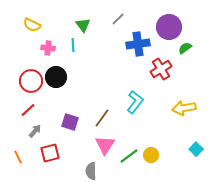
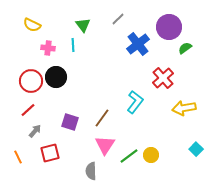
blue cross: rotated 30 degrees counterclockwise
red cross: moved 2 px right, 9 px down; rotated 10 degrees counterclockwise
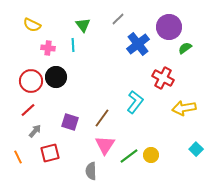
red cross: rotated 20 degrees counterclockwise
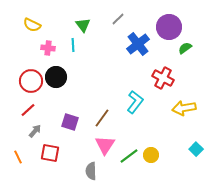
red square: rotated 24 degrees clockwise
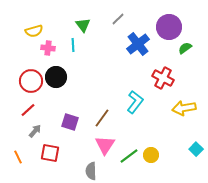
yellow semicircle: moved 2 px right, 6 px down; rotated 42 degrees counterclockwise
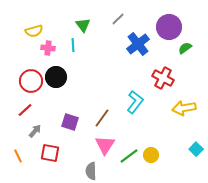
red line: moved 3 px left
orange line: moved 1 px up
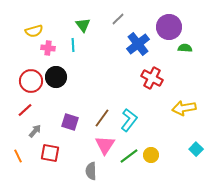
green semicircle: rotated 40 degrees clockwise
red cross: moved 11 px left
cyan L-shape: moved 6 px left, 18 px down
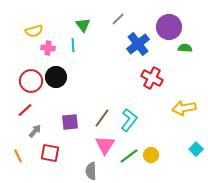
purple square: rotated 24 degrees counterclockwise
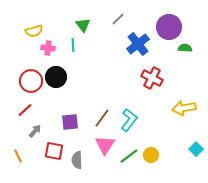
red square: moved 4 px right, 2 px up
gray semicircle: moved 14 px left, 11 px up
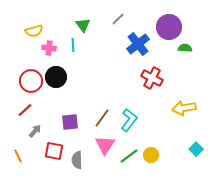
pink cross: moved 1 px right
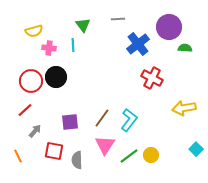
gray line: rotated 40 degrees clockwise
